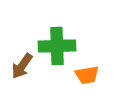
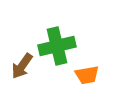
green cross: rotated 12 degrees counterclockwise
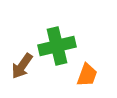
orange trapezoid: rotated 60 degrees counterclockwise
